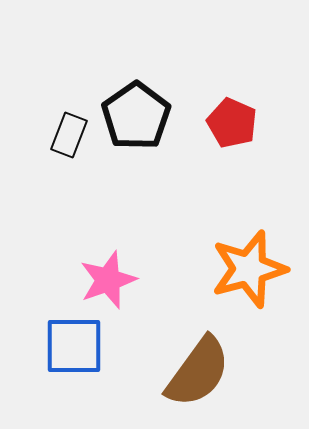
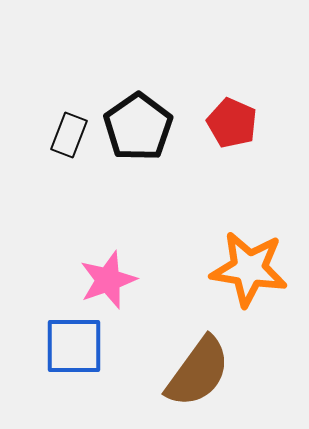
black pentagon: moved 2 px right, 11 px down
orange star: rotated 24 degrees clockwise
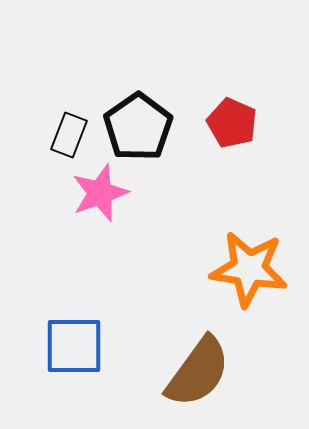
pink star: moved 8 px left, 87 px up
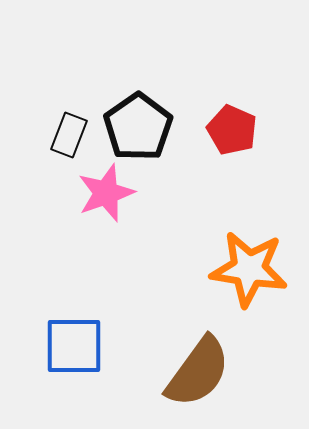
red pentagon: moved 7 px down
pink star: moved 6 px right
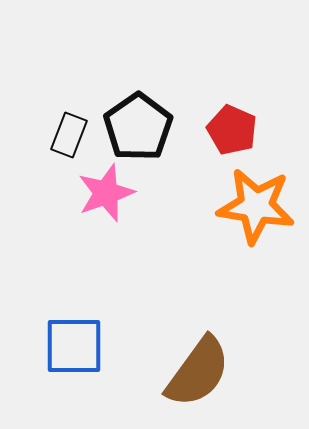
orange star: moved 7 px right, 63 px up
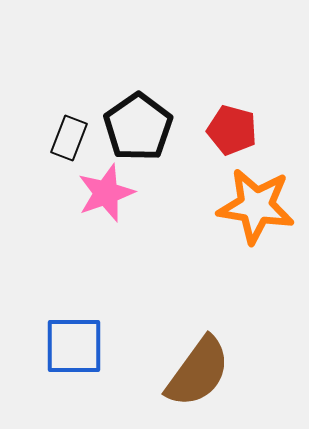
red pentagon: rotated 9 degrees counterclockwise
black rectangle: moved 3 px down
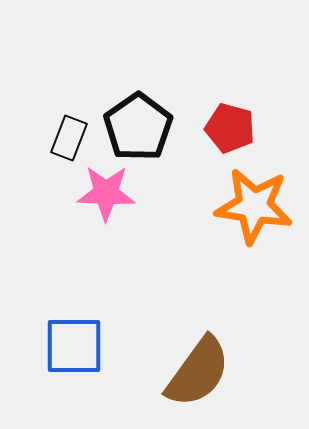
red pentagon: moved 2 px left, 2 px up
pink star: rotated 22 degrees clockwise
orange star: moved 2 px left
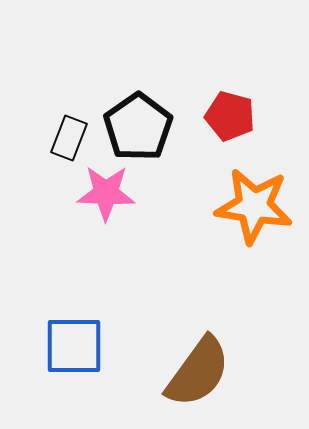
red pentagon: moved 12 px up
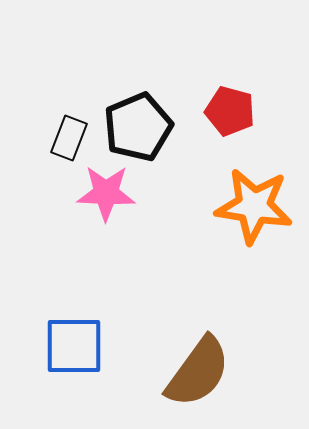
red pentagon: moved 5 px up
black pentagon: rotated 12 degrees clockwise
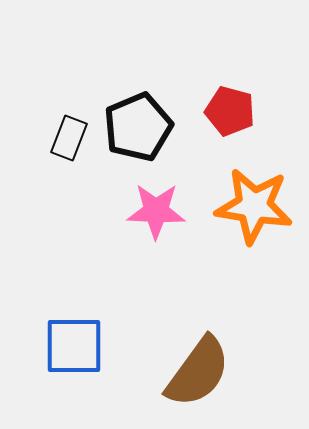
pink star: moved 50 px right, 18 px down
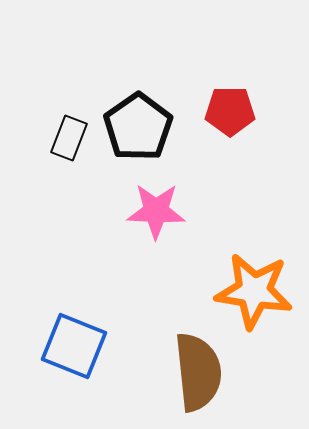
red pentagon: rotated 15 degrees counterclockwise
black pentagon: rotated 12 degrees counterclockwise
orange star: moved 85 px down
blue square: rotated 22 degrees clockwise
brown semicircle: rotated 42 degrees counterclockwise
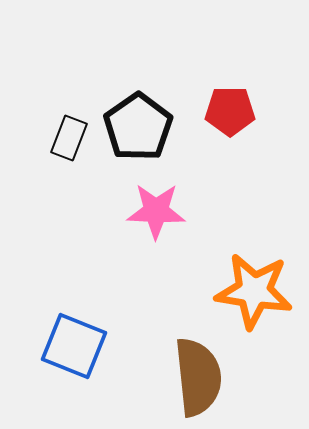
brown semicircle: moved 5 px down
